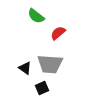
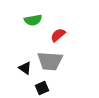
green semicircle: moved 3 px left, 4 px down; rotated 48 degrees counterclockwise
red semicircle: moved 2 px down
gray trapezoid: moved 3 px up
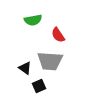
red semicircle: rotated 84 degrees counterclockwise
black square: moved 3 px left, 2 px up
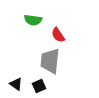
green semicircle: rotated 18 degrees clockwise
gray trapezoid: rotated 92 degrees clockwise
black triangle: moved 9 px left, 16 px down
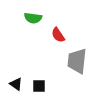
green semicircle: moved 2 px up
gray trapezoid: moved 27 px right
black square: rotated 24 degrees clockwise
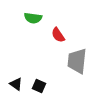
black square: rotated 24 degrees clockwise
